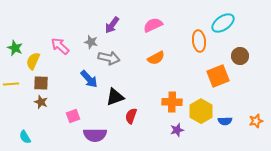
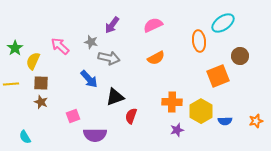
green star: rotated 14 degrees clockwise
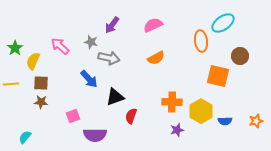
orange ellipse: moved 2 px right
orange square: rotated 35 degrees clockwise
brown star: rotated 16 degrees counterclockwise
cyan semicircle: rotated 72 degrees clockwise
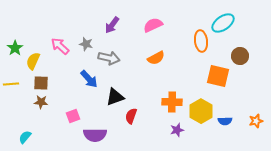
gray star: moved 5 px left, 2 px down
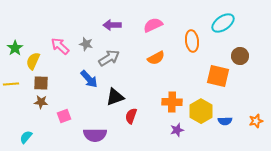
purple arrow: rotated 54 degrees clockwise
orange ellipse: moved 9 px left
gray arrow: rotated 45 degrees counterclockwise
pink square: moved 9 px left
cyan semicircle: moved 1 px right
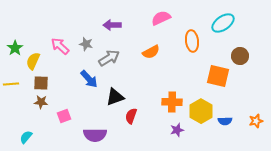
pink semicircle: moved 8 px right, 7 px up
orange semicircle: moved 5 px left, 6 px up
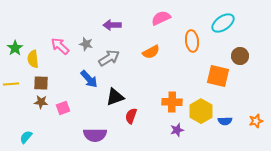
yellow semicircle: moved 2 px up; rotated 30 degrees counterclockwise
pink square: moved 1 px left, 8 px up
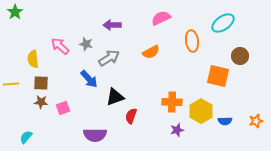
green star: moved 36 px up
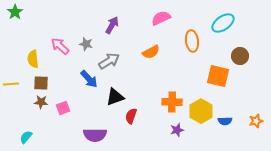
purple arrow: rotated 120 degrees clockwise
gray arrow: moved 3 px down
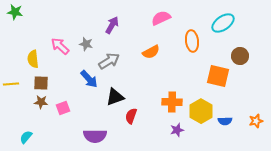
green star: rotated 28 degrees counterclockwise
purple semicircle: moved 1 px down
